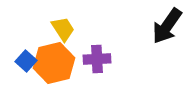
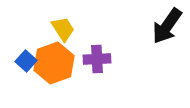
orange hexagon: rotated 6 degrees counterclockwise
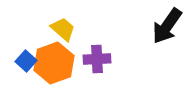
yellow trapezoid: rotated 16 degrees counterclockwise
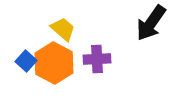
black arrow: moved 16 px left, 3 px up
orange hexagon: rotated 12 degrees counterclockwise
